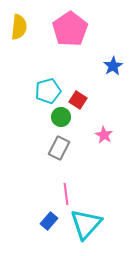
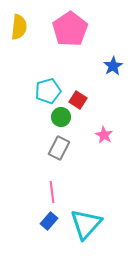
pink line: moved 14 px left, 2 px up
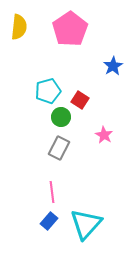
red square: moved 2 px right
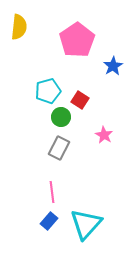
pink pentagon: moved 7 px right, 11 px down
